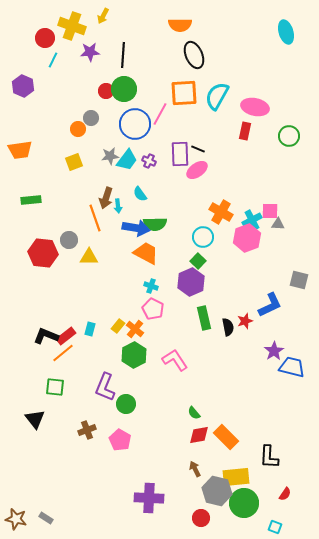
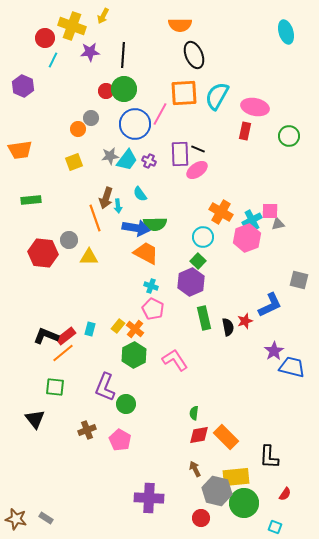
gray triangle at (278, 224): rotated 16 degrees counterclockwise
green semicircle at (194, 413): rotated 48 degrees clockwise
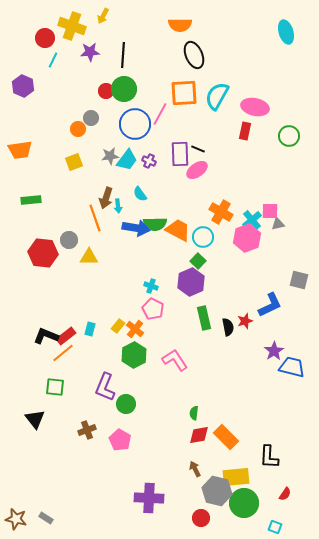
cyan cross at (252, 220): rotated 12 degrees counterclockwise
orange trapezoid at (146, 253): moved 32 px right, 23 px up
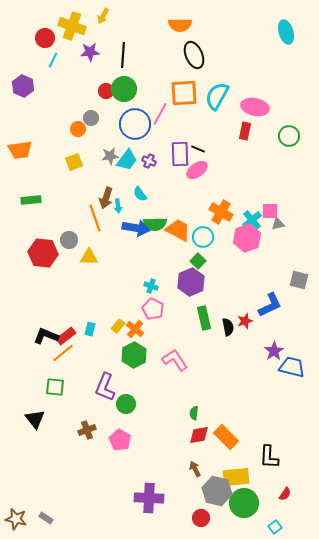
cyan square at (275, 527): rotated 32 degrees clockwise
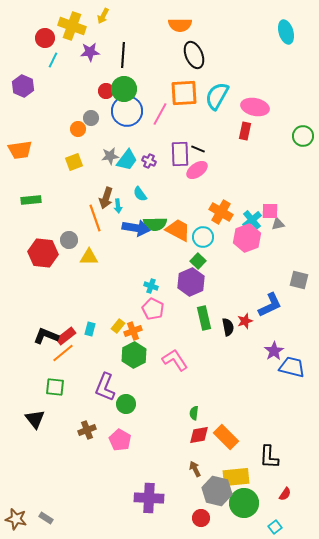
blue circle at (135, 124): moved 8 px left, 13 px up
green circle at (289, 136): moved 14 px right
orange cross at (135, 329): moved 2 px left, 2 px down; rotated 30 degrees clockwise
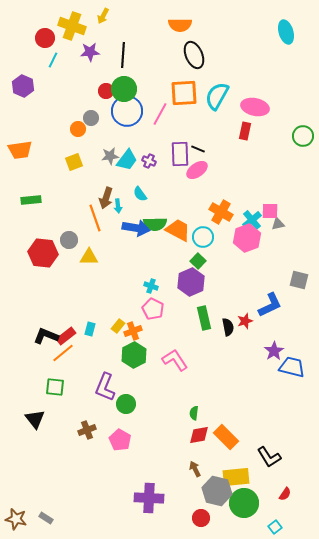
black L-shape at (269, 457): rotated 35 degrees counterclockwise
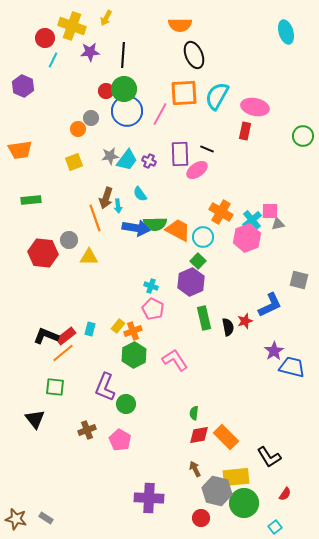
yellow arrow at (103, 16): moved 3 px right, 2 px down
black line at (198, 149): moved 9 px right
